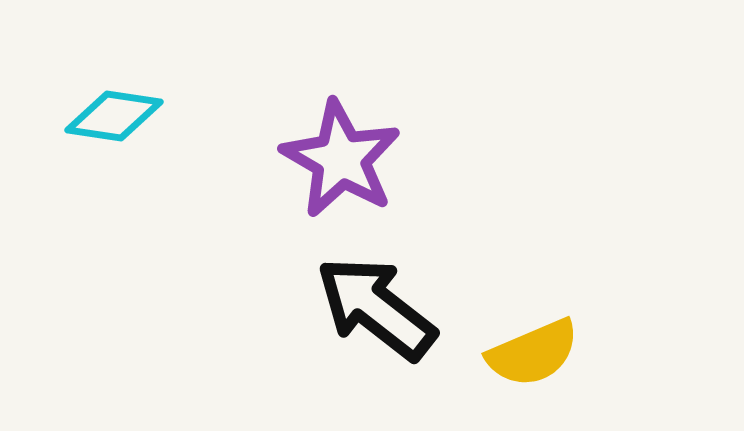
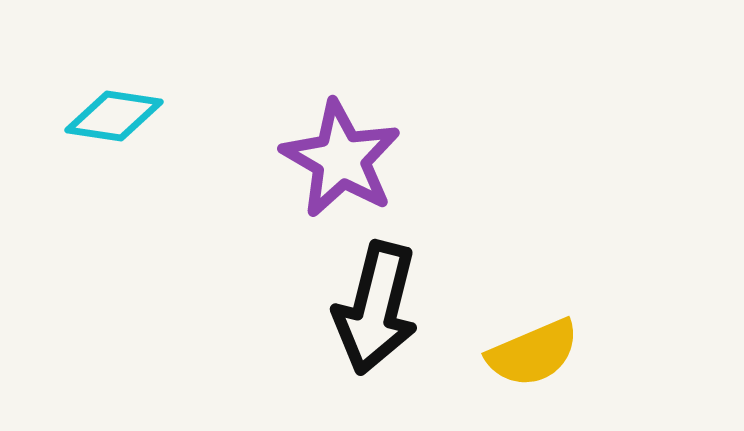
black arrow: rotated 114 degrees counterclockwise
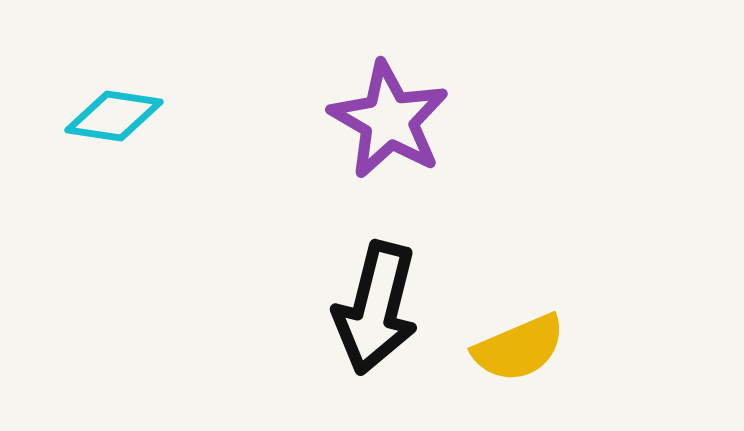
purple star: moved 48 px right, 39 px up
yellow semicircle: moved 14 px left, 5 px up
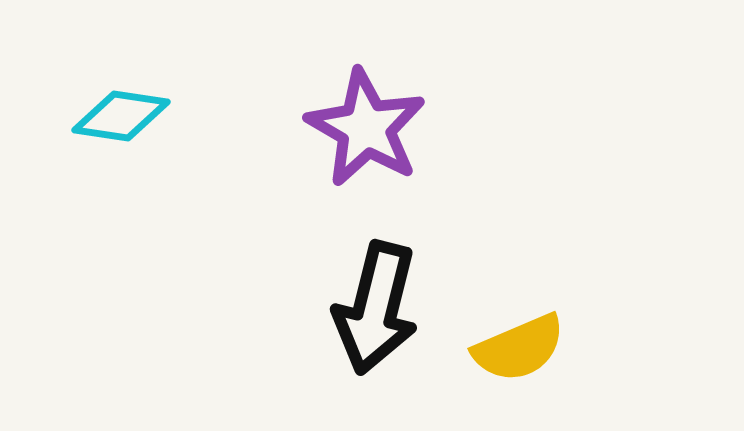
cyan diamond: moved 7 px right
purple star: moved 23 px left, 8 px down
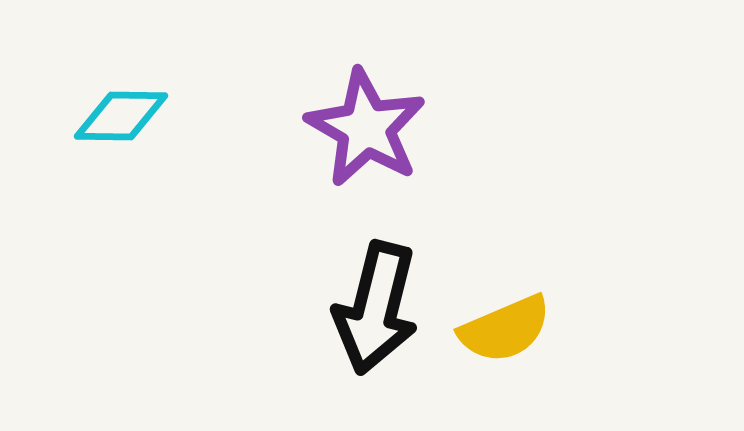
cyan diamond: rotated 8 degrees counterclockwise
yellow semicircle: moved 14 px left, 19 px up
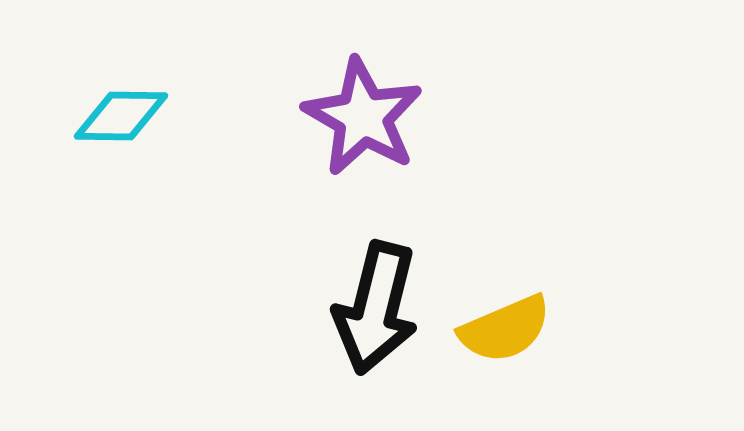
purple star: moved 3 px left, 11 px up
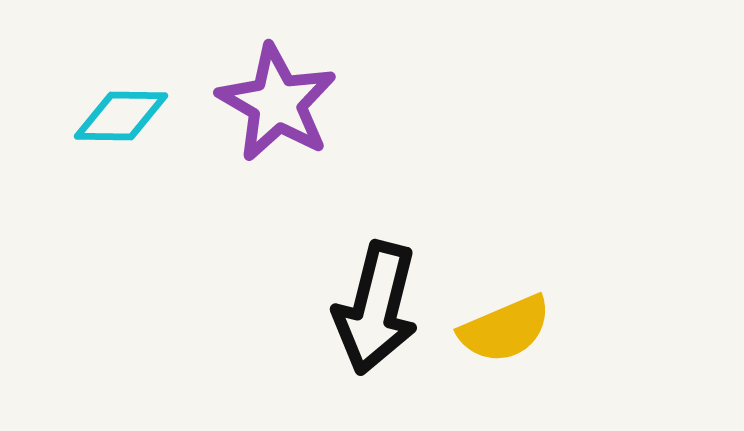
purple star: moved 86 px left, 14 px up
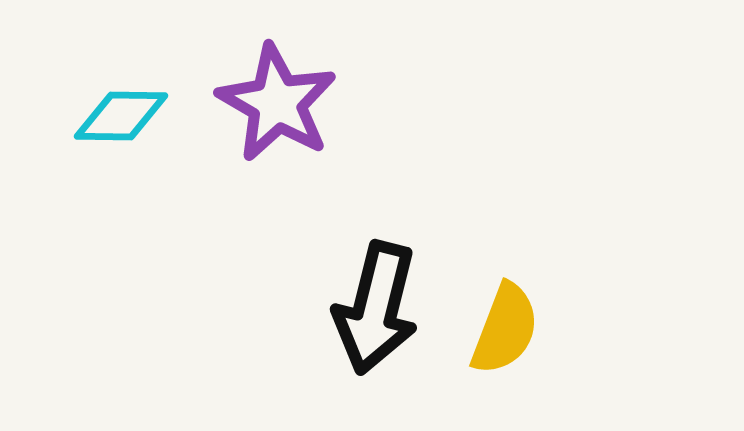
yellow semicircle: rotated 46 degrees counterclockwise
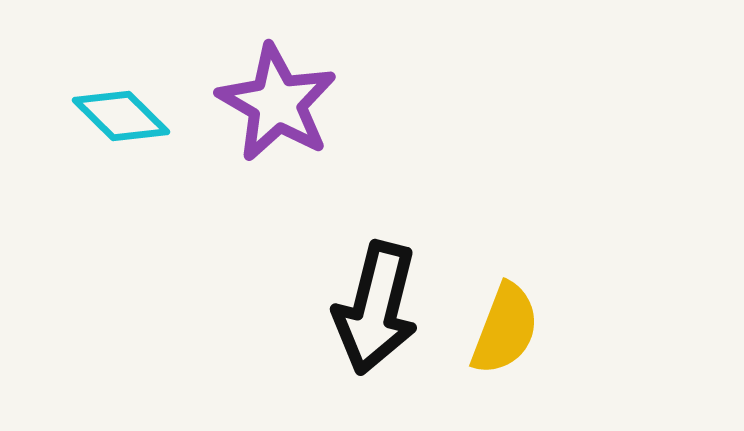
cyan diamond: rotated 44 degrees clockwise
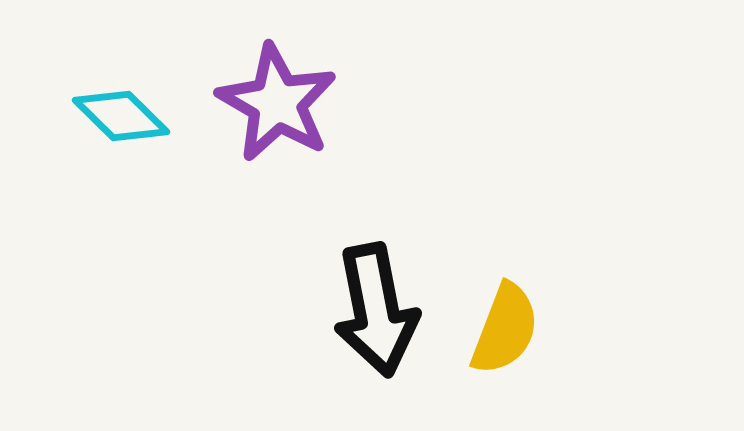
black arrow: moved 2 px down; rotated 25 degrees counterclockwise
